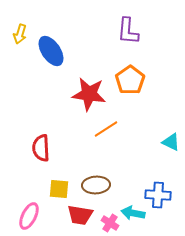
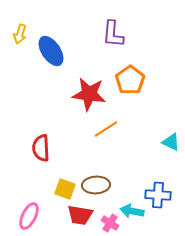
purple L-shape: moved 15 px left, 3 px down
yellow square: moved 6 px right; rotated 15 degrees clockwise
cyan arrow: moved 1 px left, 2 px up
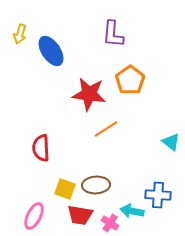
cyan triangle: rotated 12 degrees clockwise
pink ellipse: moved 5 px right
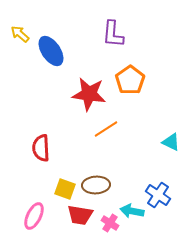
yellow arrow: rotated 114 degrees clockwise
cyan triangle: rotated 12 degrees counterclockwise
blue cross: rotated 30 degrees clockwise
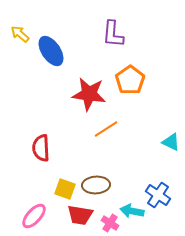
pink ellipse: rotated 16 degrees clockwise
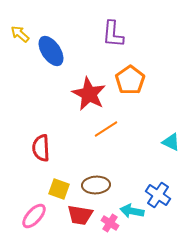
red star: rotated 20 degrees clockwise
yellow square: moved 6 px left
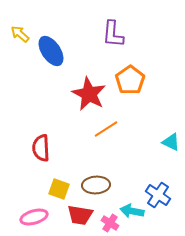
pink ellipse: moved 1 px down; rotated 32 degrees clockwise
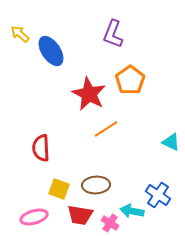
purple L-shape: rotated 16 degrees clockwise
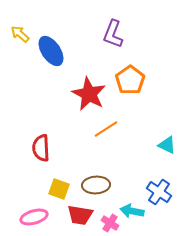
cyan triangle: moved 4 px left, 3 px down
blue cross: moved 1 px right, 3 px up
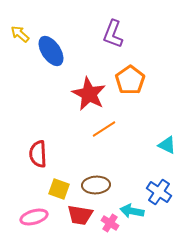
orange line: moved 2 px left
red semicircle: moved 3 px left, 6 px down
